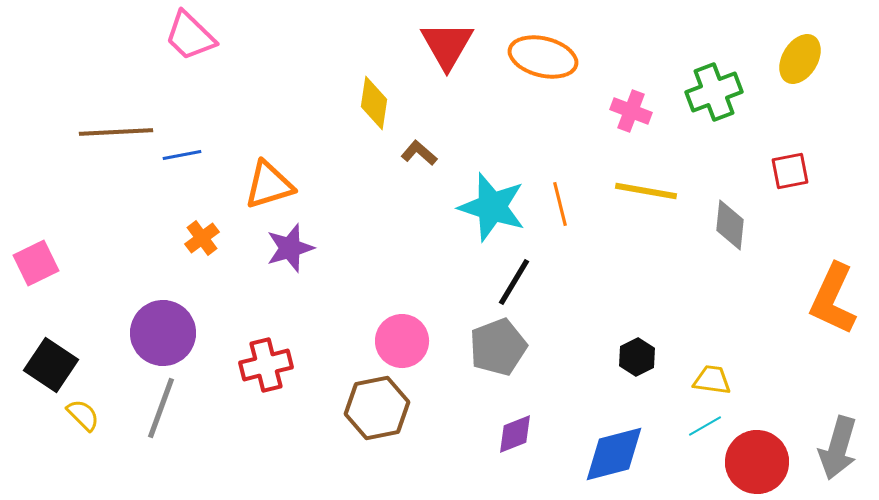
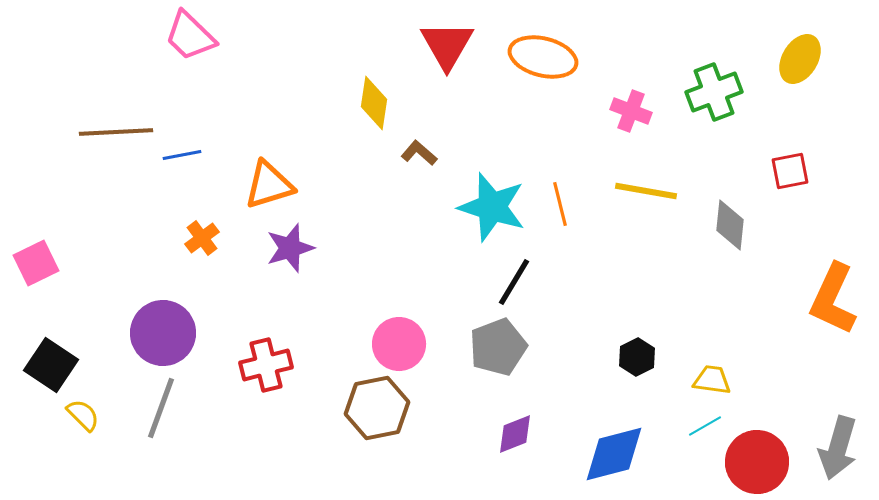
pink circle: moved 3 px left, 3 px down
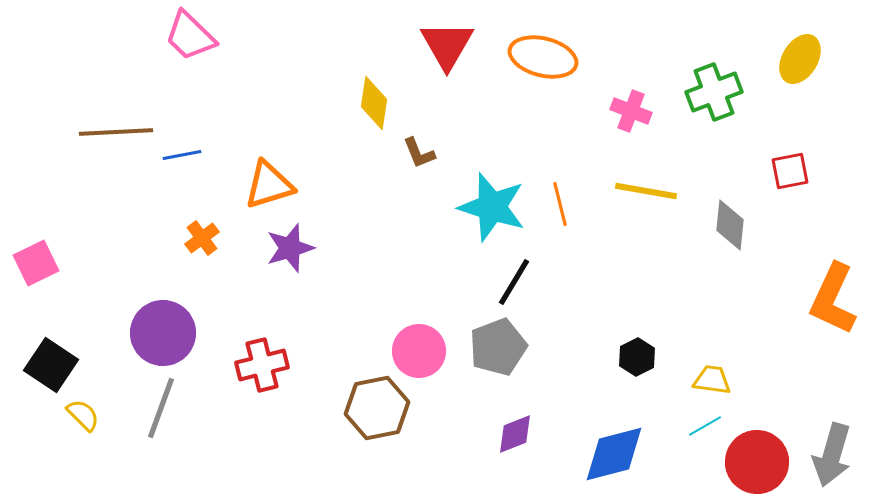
brown L-shape: rotated 153 degrees counterclockwise
pink circle: moved 20 px right, 7 px down
red cross: moved 4 px left
gray arrow: moved 6 px left, 7 px down
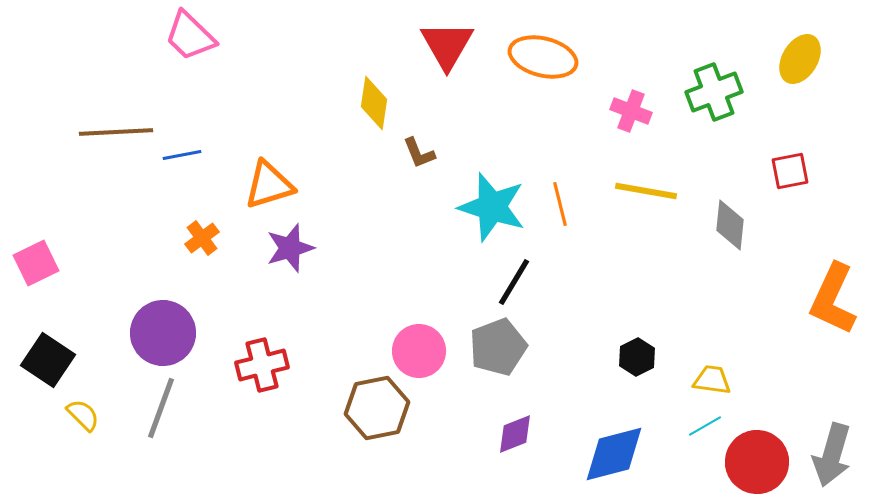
black square: moved 3 px left, 5 px up
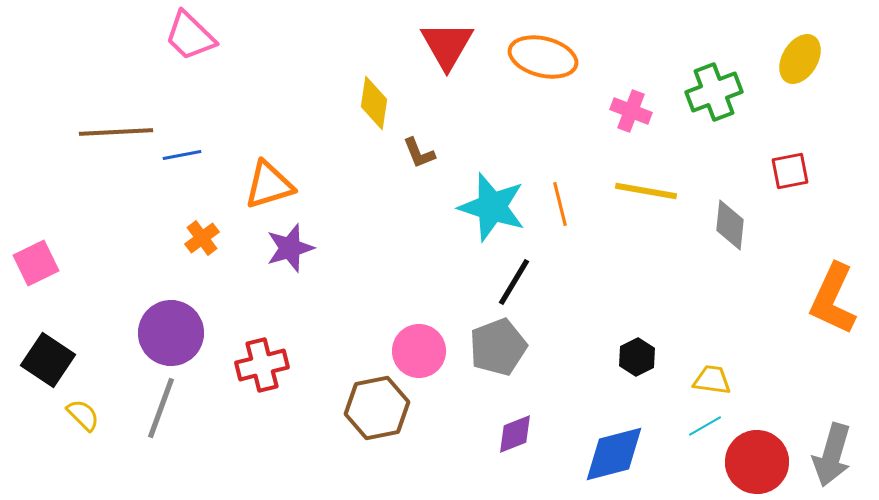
purple circle: moved 8 px right
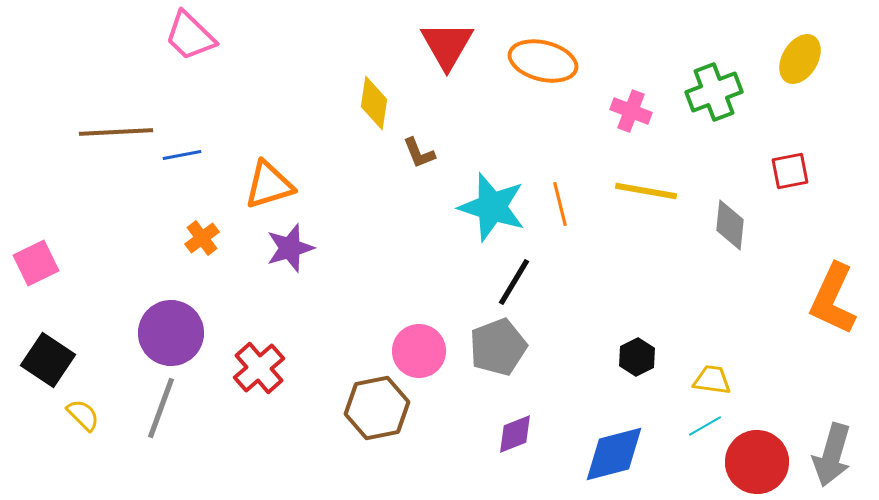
orange ellipse: moved 4 px down
red cross: moved 3 px left, 3 px down; rotated 27 degrees counterclockwise
